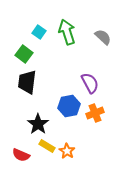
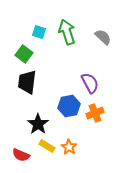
cyan square: rotated 16 degrees counterclockwise
orange star: moved 2 px right, 4 px up
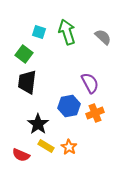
yellow rectangle: moved 1 px left
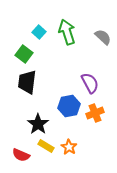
cyan square: rotated 24 degrees clockwise
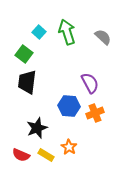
blue hexagon: rotated 15 degrees clockwise
black star: moved 1 px left, 4 px down; rotated 15 degrees clockwise
yellow rectangle: moved 9 px down
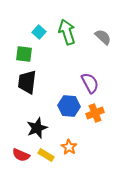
green square: rotated 30 degrees counterclockwise
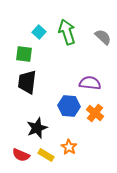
purple semicircle: rotated 55 degrees counterclockwise
orange cross: rotated 30 degrees counterclockwise
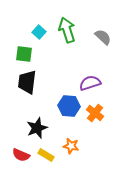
green arrow: moved 2 px up
purple semicircle: rotated 25 degrees counterclockwise
orange star: moved 2 px right, 1 px up; rotated 21 degrees counterclockwise
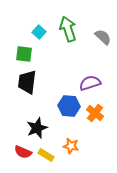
green arrow: moved 1 px right, 1 px up
red semicircle: moved 2 px right, 3 px up
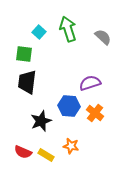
black star: moved 4 px right, 7 px up
